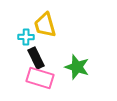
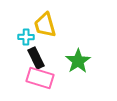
green star: moved 1 px right, 6 px up; rotated 20 degrees clockwise
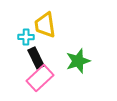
yellow trapezoid: rotated 8 degrees clockwise
green star: rotated 15 degrees clockwise
pink rectangle: rotated 60 degrees counterclockwise
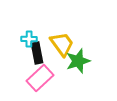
yellow trapezoid: moved 17 px right, 19 px down; rotated 152 degrees clockwise
cyan cross: moved 3 px right, 2 px down
black rectangle: moved 1 px right, 5 px up; rotated 15 degrees clockwise
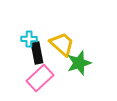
yellow trapezoid: rotated 12 degrees counterclockwise
green star: moved 1 px right, 2 px down
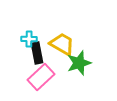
yellow trapezoid: rotated 12 degrees counterclockwise
pink rectangle: moved 1 px right, 1 px up
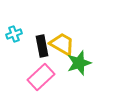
cyan cross: moved 15 px left, 5 px up; rotated 21 degrees counterclockwise
black rectangle: moved 5 px right, 7 px up
